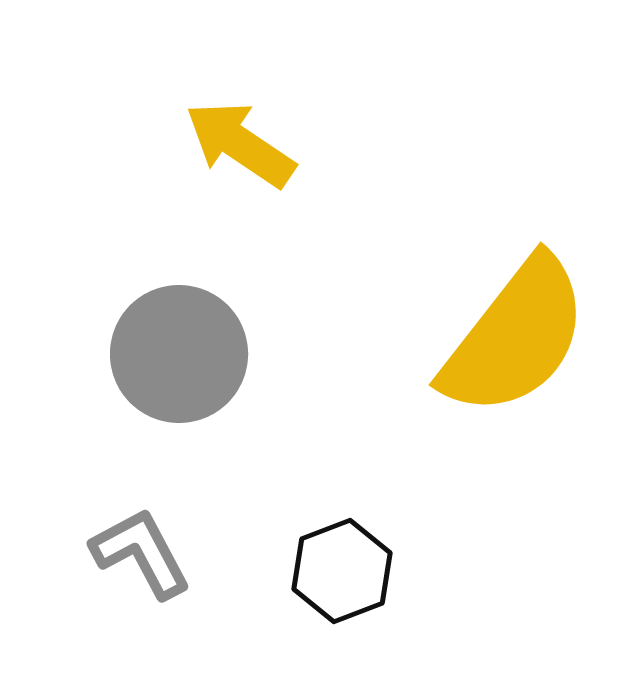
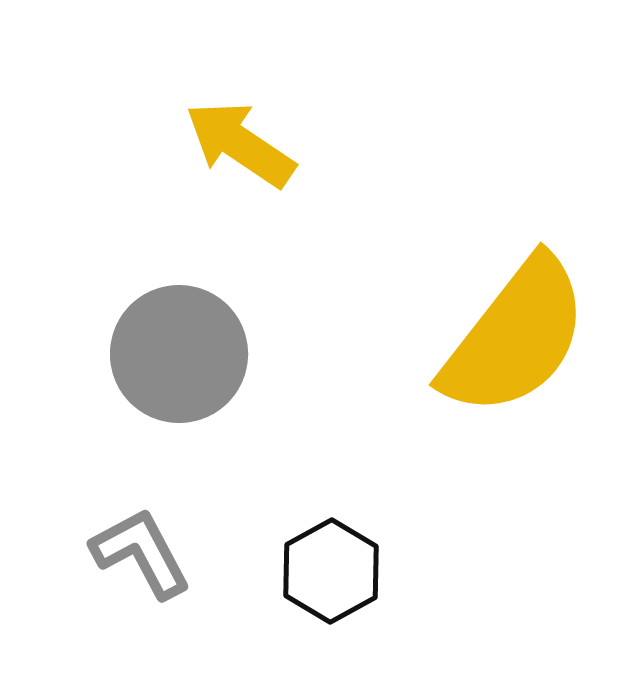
black hexagon: moved 11 px left; rotated 8 degrees counterclockwise
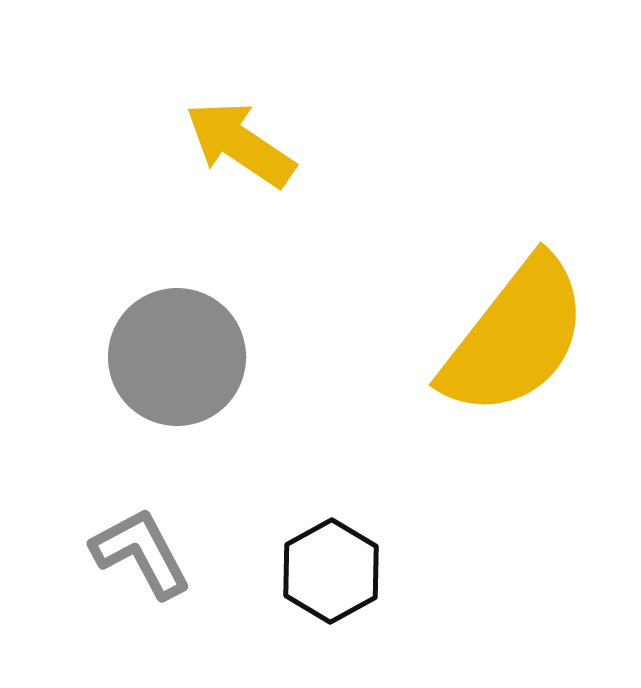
gray circle: moved 2 px left, 3 px down
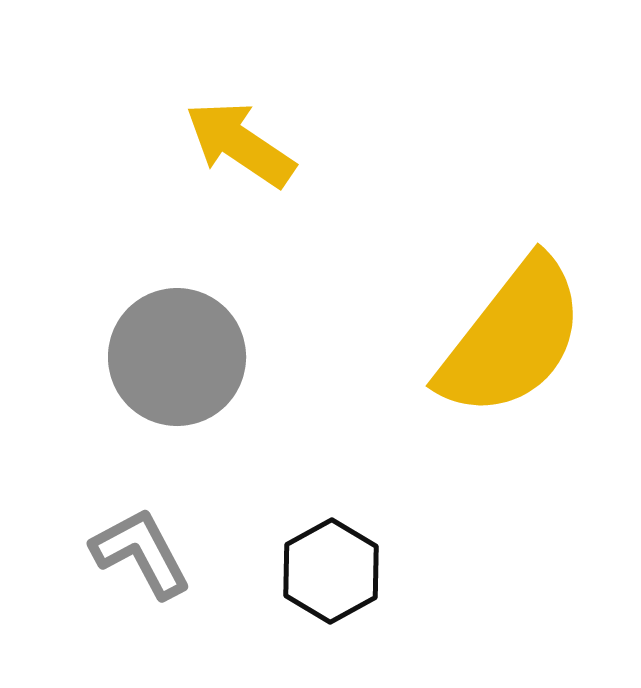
yellow semicircle: moved 3 px left, 1 px down
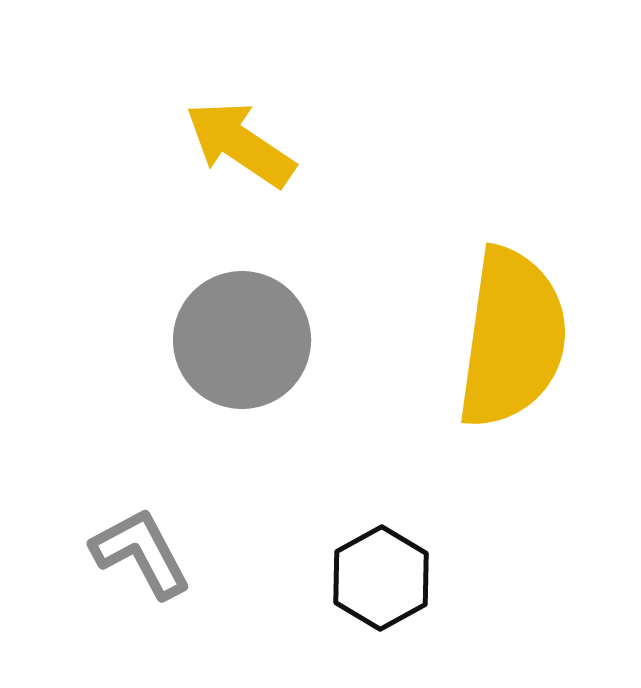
yellow semicircle: rotated 30 degrees counterclockwise
gray circle: moved 65 px right, 17 px up
black hexagon: moved 50 px right, 7 px down
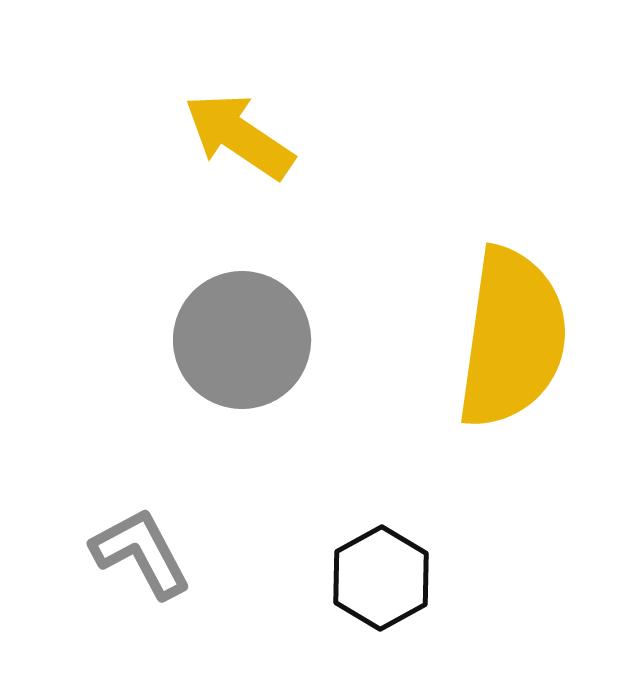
yellow arrow: moved 1 px left, 8 px up
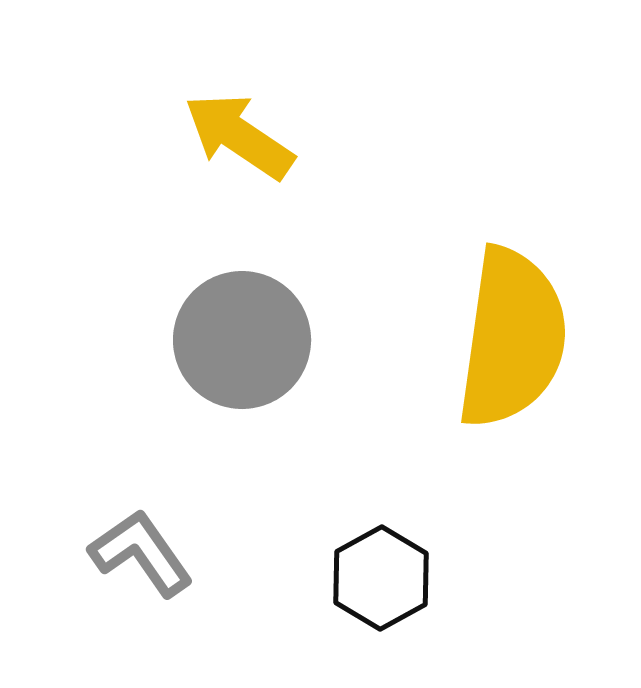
gray L-shape: rotated 7 degrees counterclockwise
